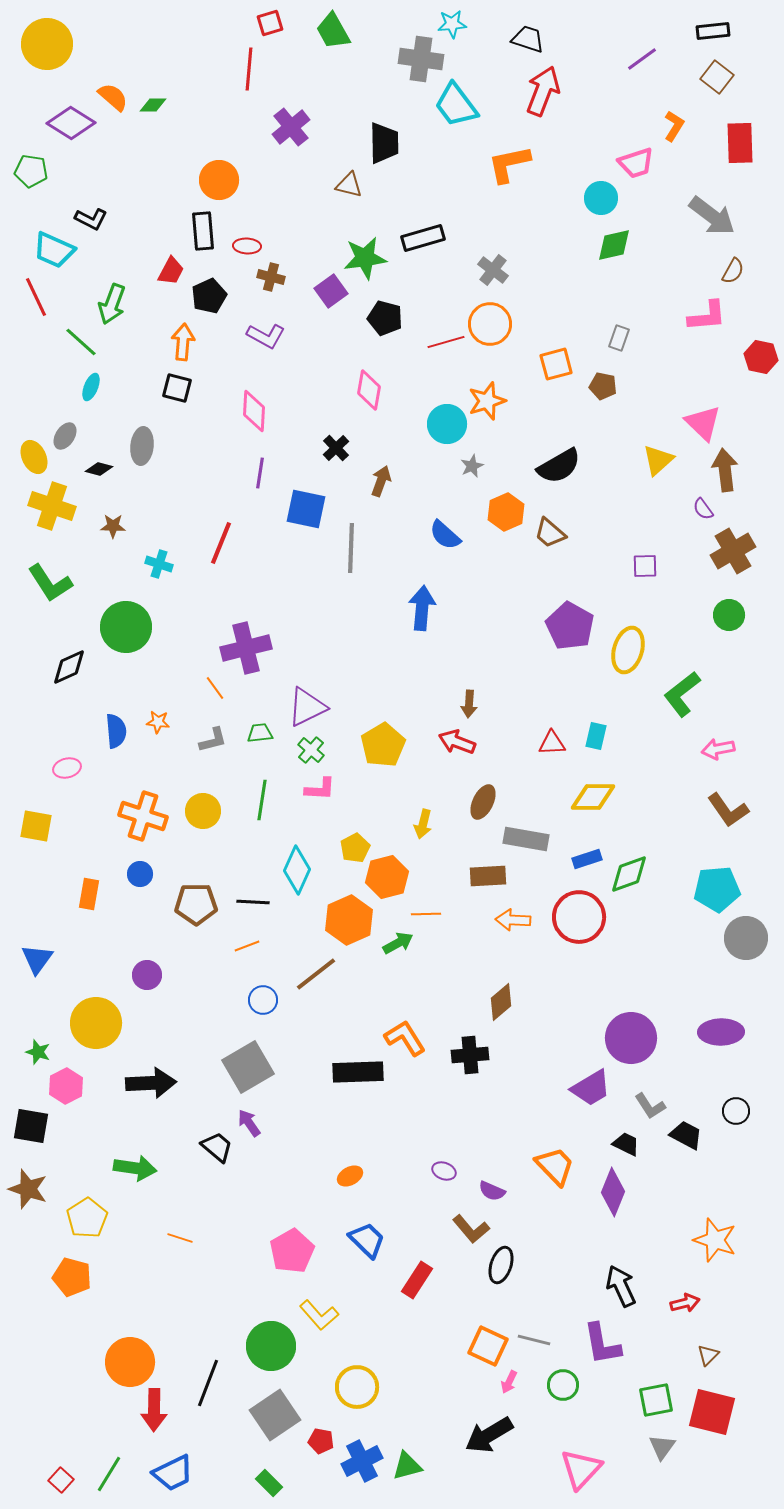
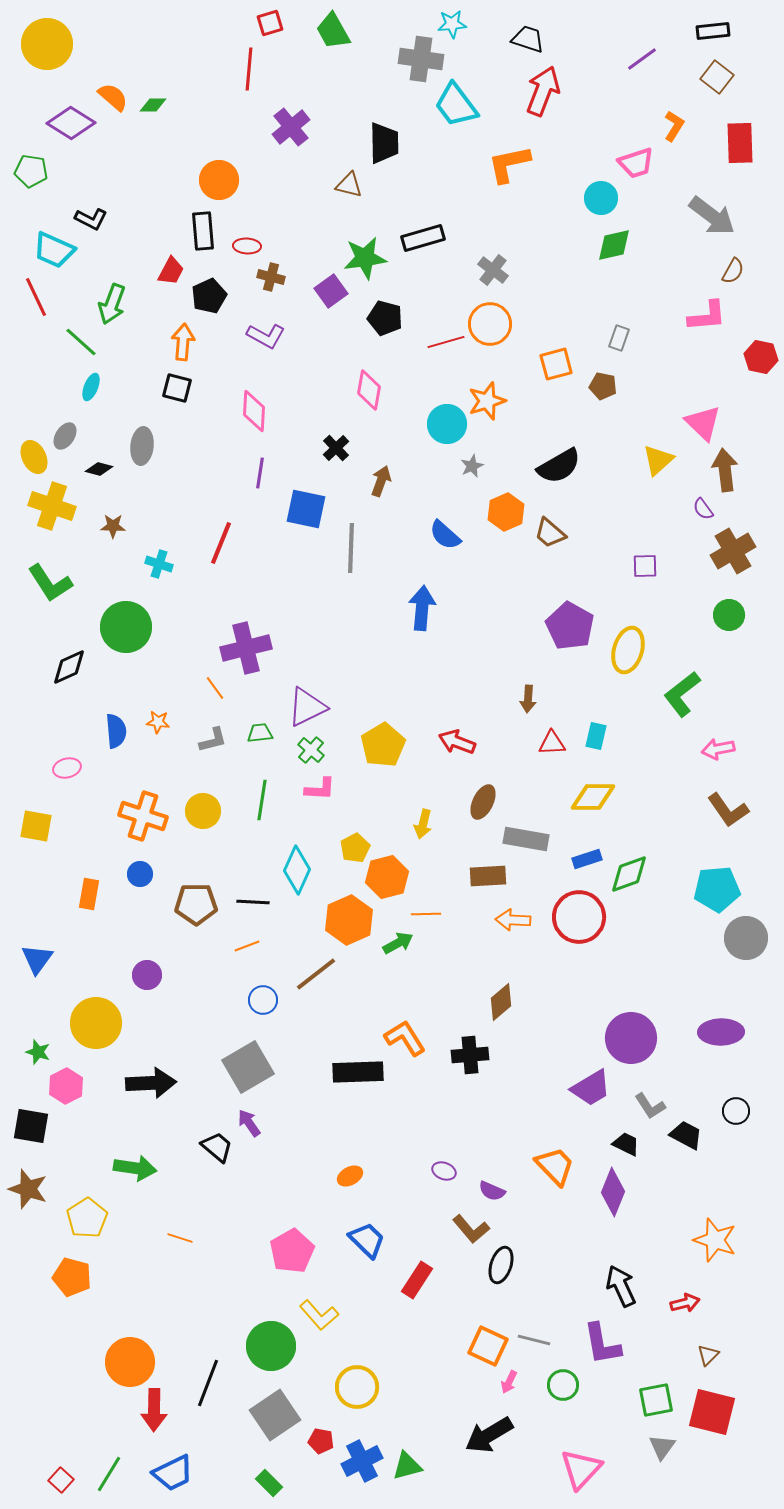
brown arrow at (469, 704): moved 59 px right, 5 px up
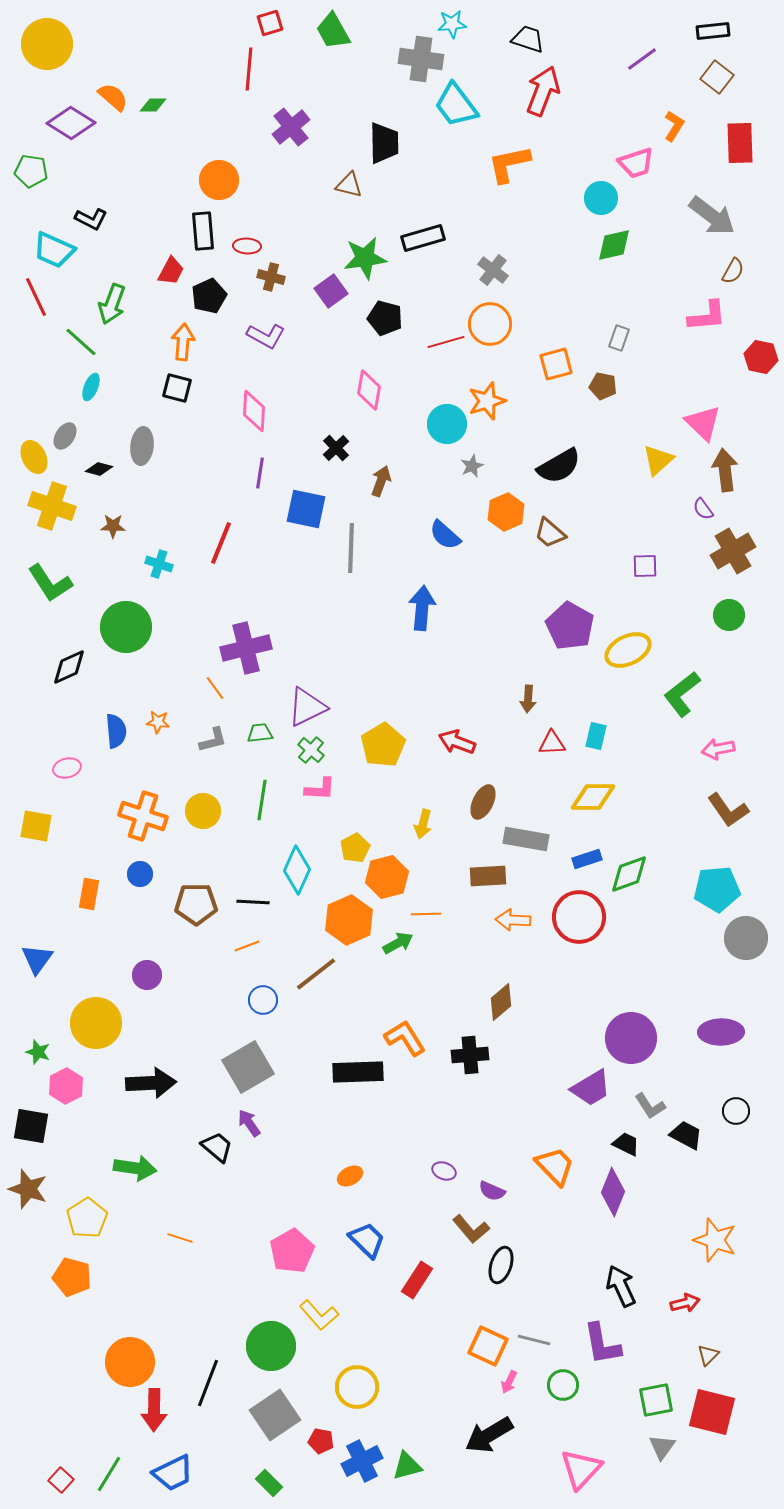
yellow ellipse at (628, 650): rotated 48 degrees clockwise
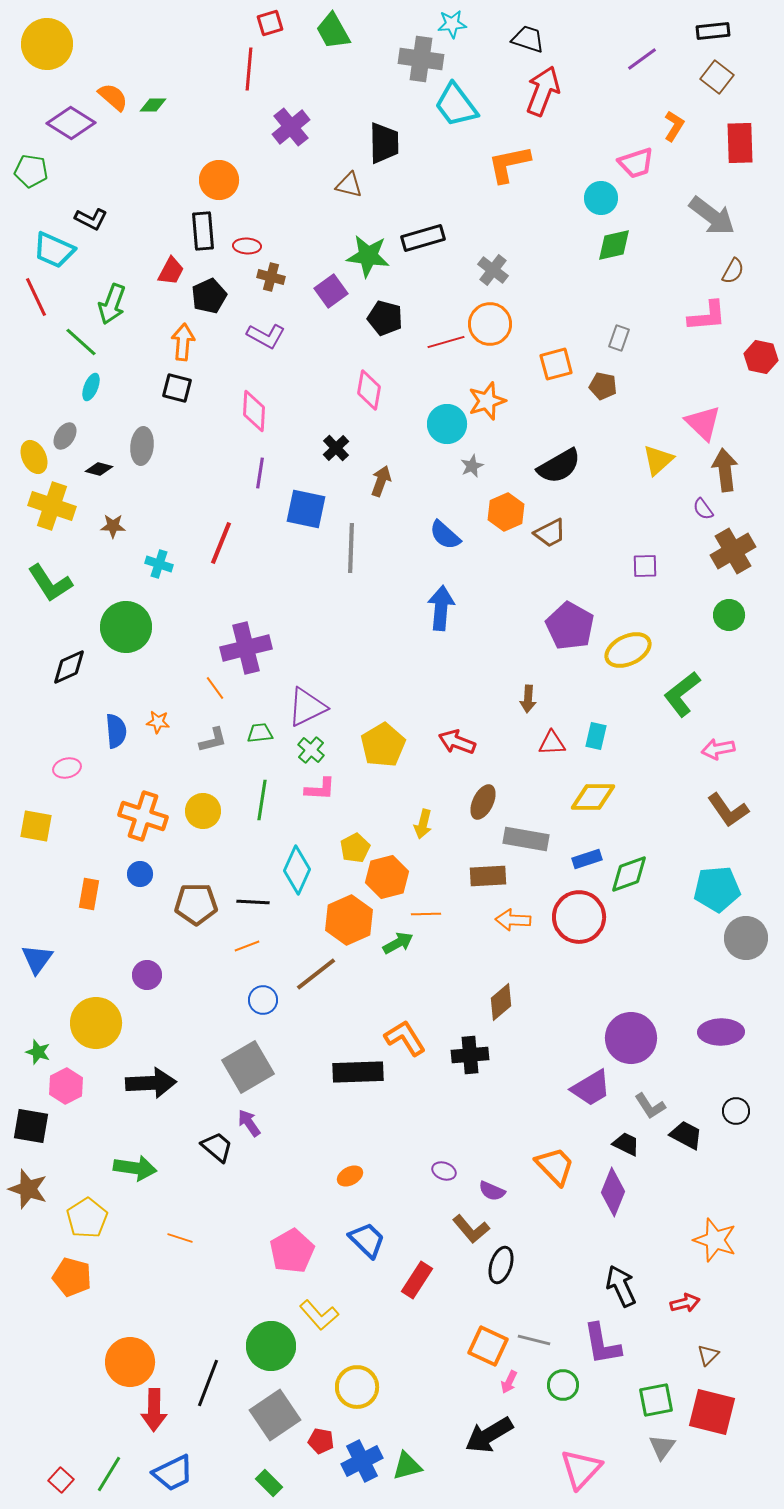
green star at (365, 258): moved 3 px right, 2 px up; rotated 15 degrees clockwise
brown trapezoid at (550, 533): rotated 68 degrees counterclockwise
blue arrow at (422, 608): moved 19 px right
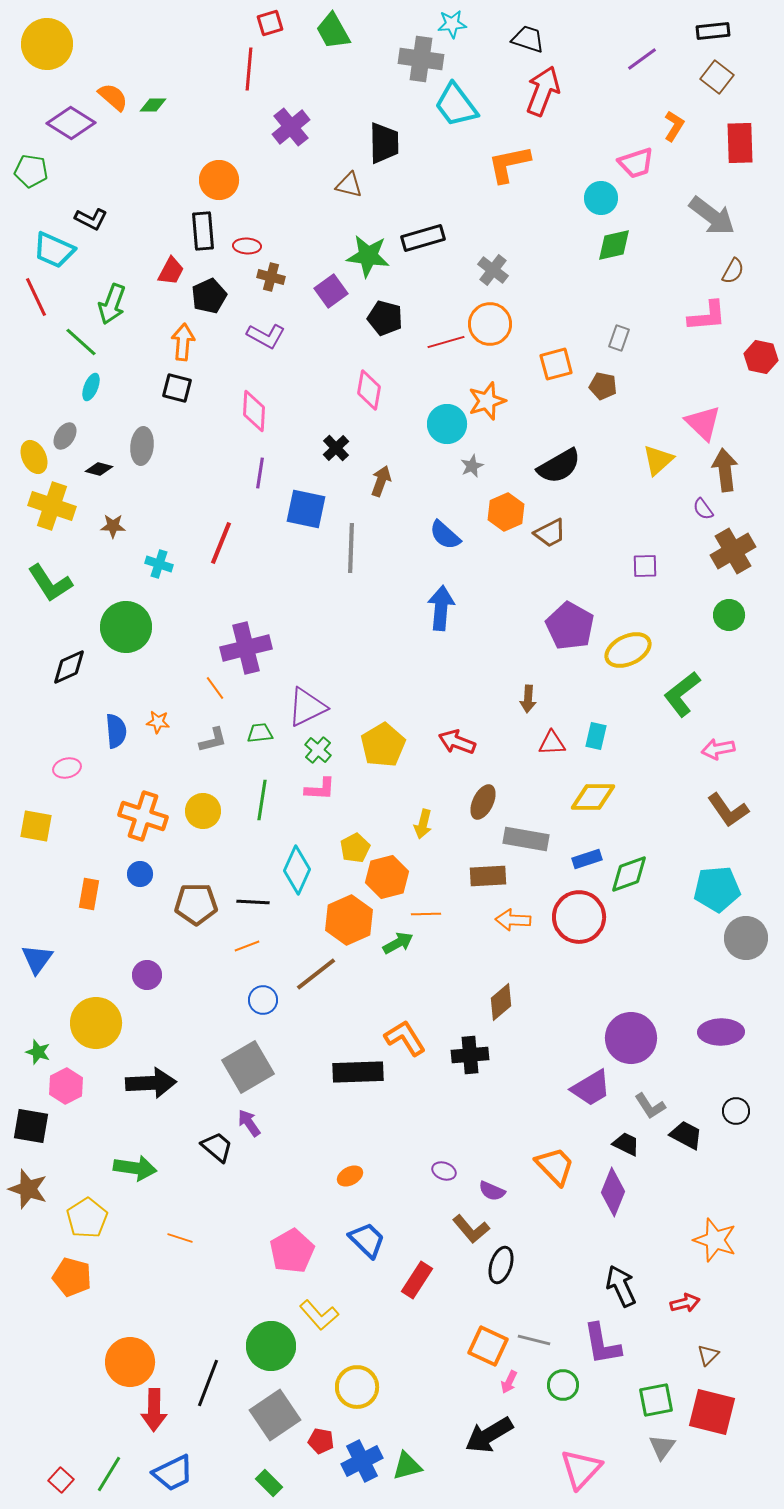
green cross at (311, 750): moved 7 px right
